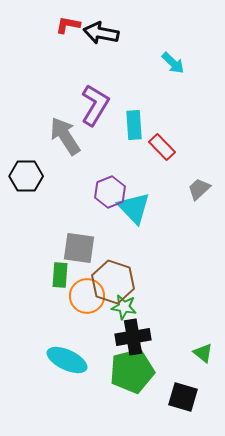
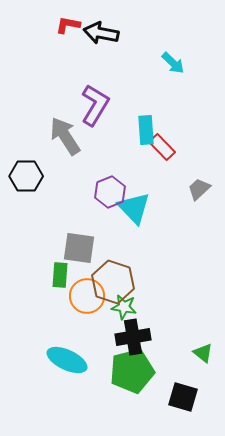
cyan rectangle: moved 12 px right, 5 px down
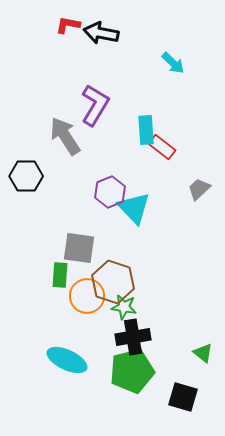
red rectangle: rotated 8 degrees counterclockwise
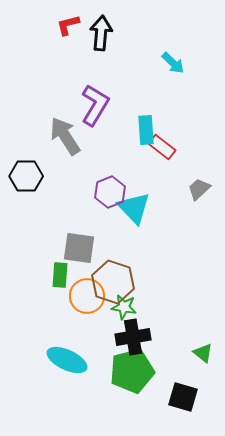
red L-shape: rotated 25 degrees counterclockwise
black arrow: rotated 84 degrees clockwise
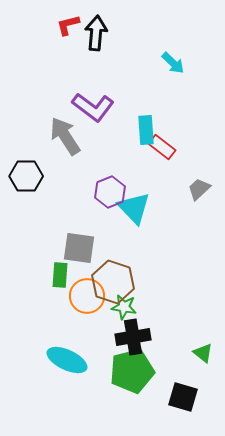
black arrow: moved 5 px left
purple L-shape: moved 2 px left, 2 px down; rotated 96 degrees clockwise
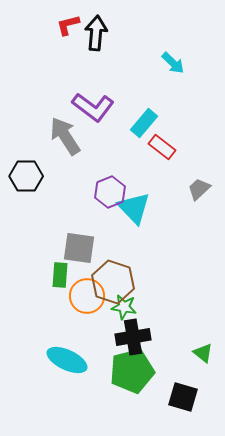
cyan rectangle: moved 2 px left, 7 px up; rotated 44 degrees clockwise
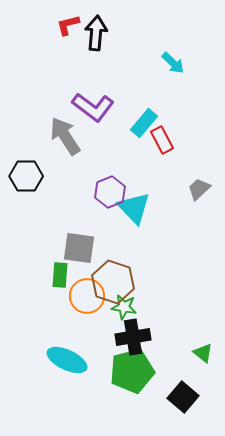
red rectangle: moved 7 px up; rotated 24 degrees clockwise
black square: rotated 24 degrees clockwise
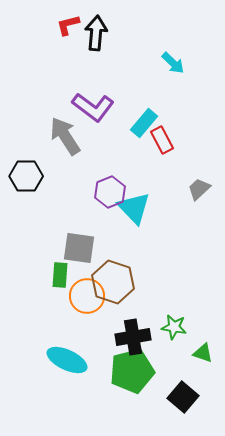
green star: moved 50 px right, 20 px down
green triangle: rotated 20 degrees counterclockwise
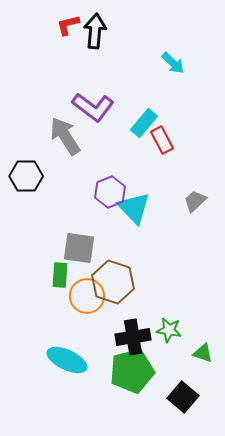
black arrow: moved 1 px left, 2 px up
gray trapezoid: moved 4 px left, 12 px down
green star: moved 5 px left, 3 px down
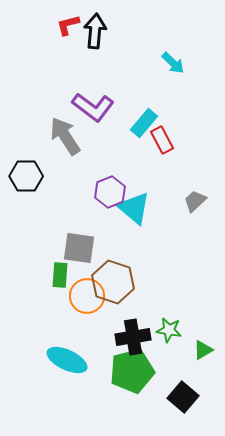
cyan triangle: rotated 6 degrees counterclockwise
green triangle: moved 3 px up; rotated 50 degrees counterclockwise
